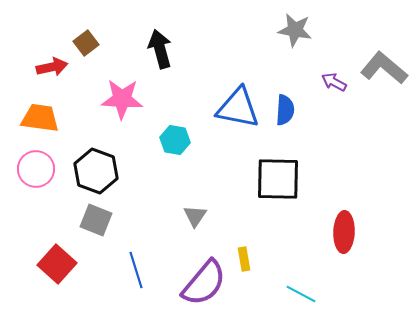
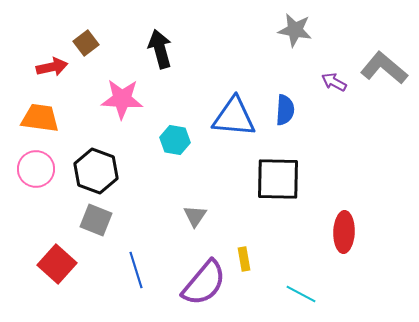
blue triangle: moved 4 px left, 9 px down; rotated 6 degrees counterclockwise
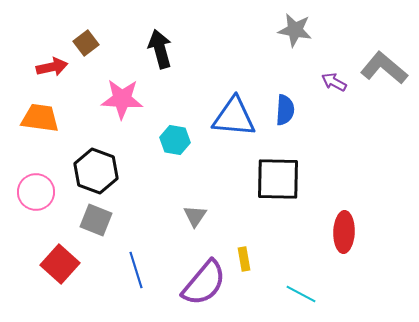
pink circle: moved 23 px down
red square: moved 3 px right
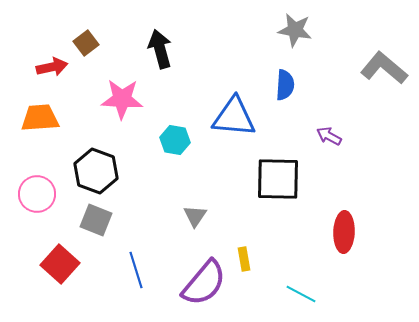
purple arrow: moved 5 px left, 54 px down
blue semicircle: moved 25 px up
orange trapezoid: rotated 12 degrees counterclockwise
pink circle: moved 1 px right, 2 px down
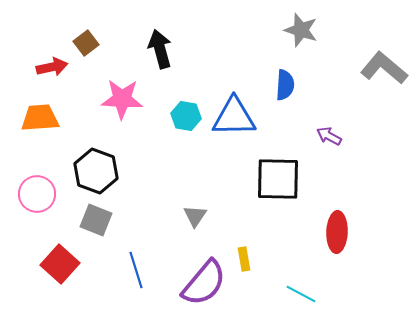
gray star: moved 6 px right; rotated 8 degrees clockwise
blue triangle: rotated 6 degrees counterclockwise
cyan hexagon: moved 11 px right, 24 px up
red ellipse: moved 7 px left
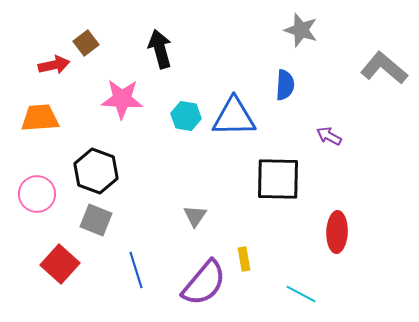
red arrow: moved 2 px right, 2 px up
